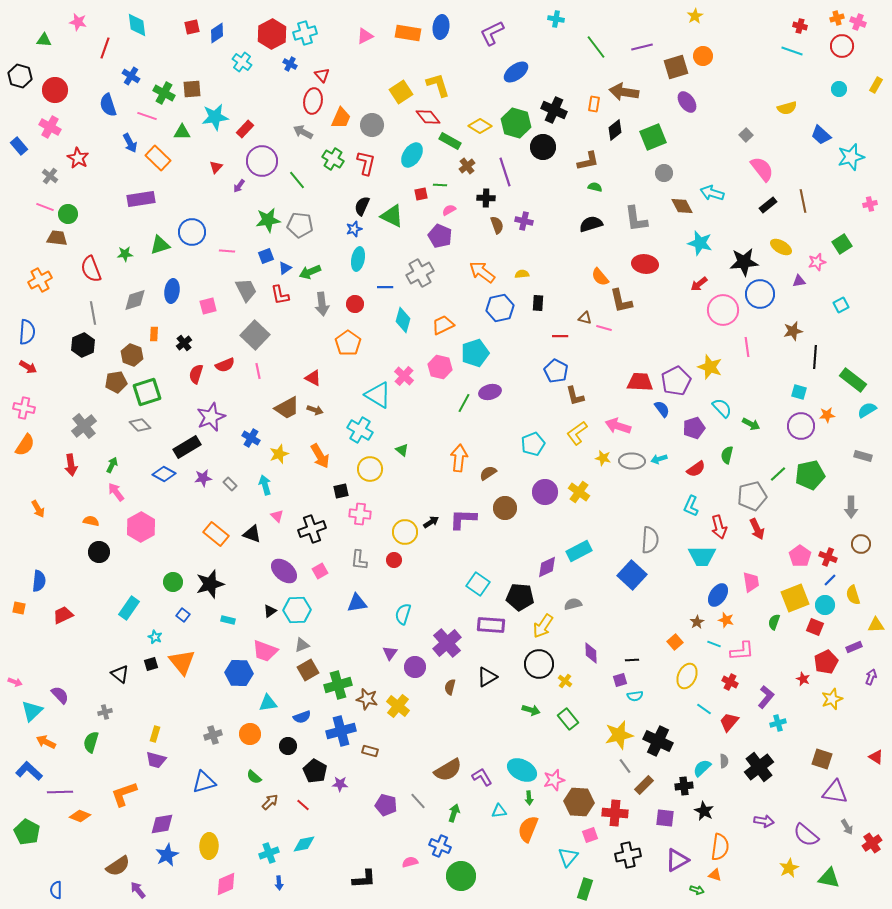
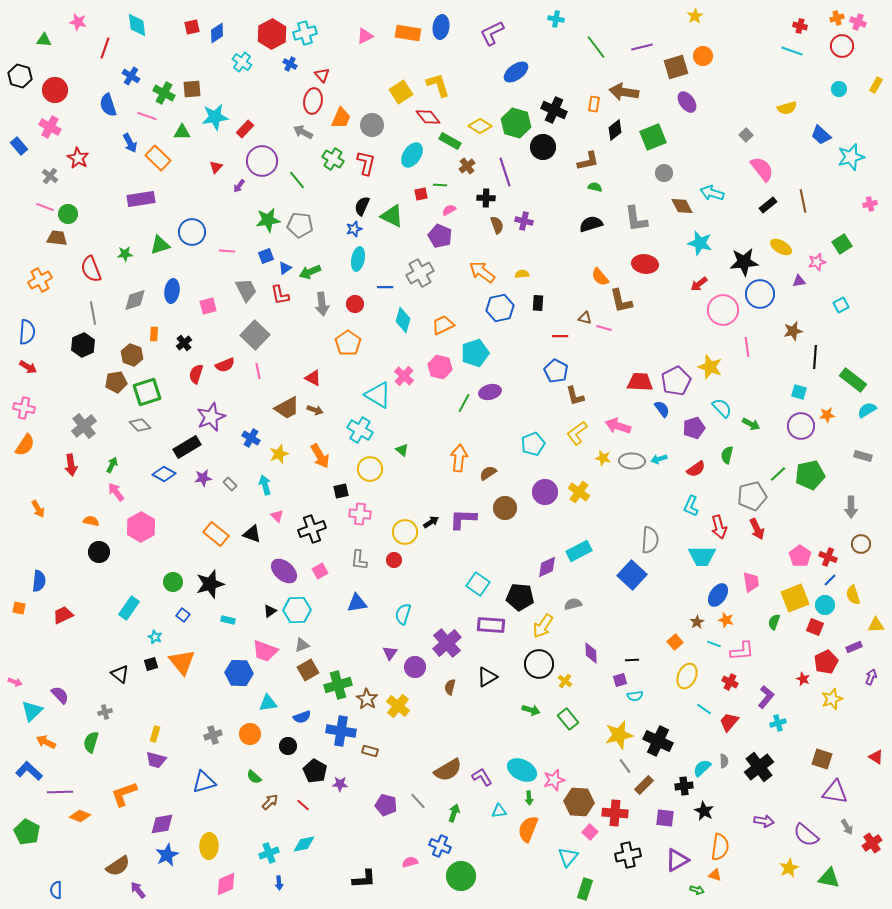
brown star at (367, 699): rotated 20 degrees clockwise
blue cross at (341, 731): rotated 24 degrees clockwise
pink square at (590, 835): moved 3 px up; rotated 28 degrees counterclockwise
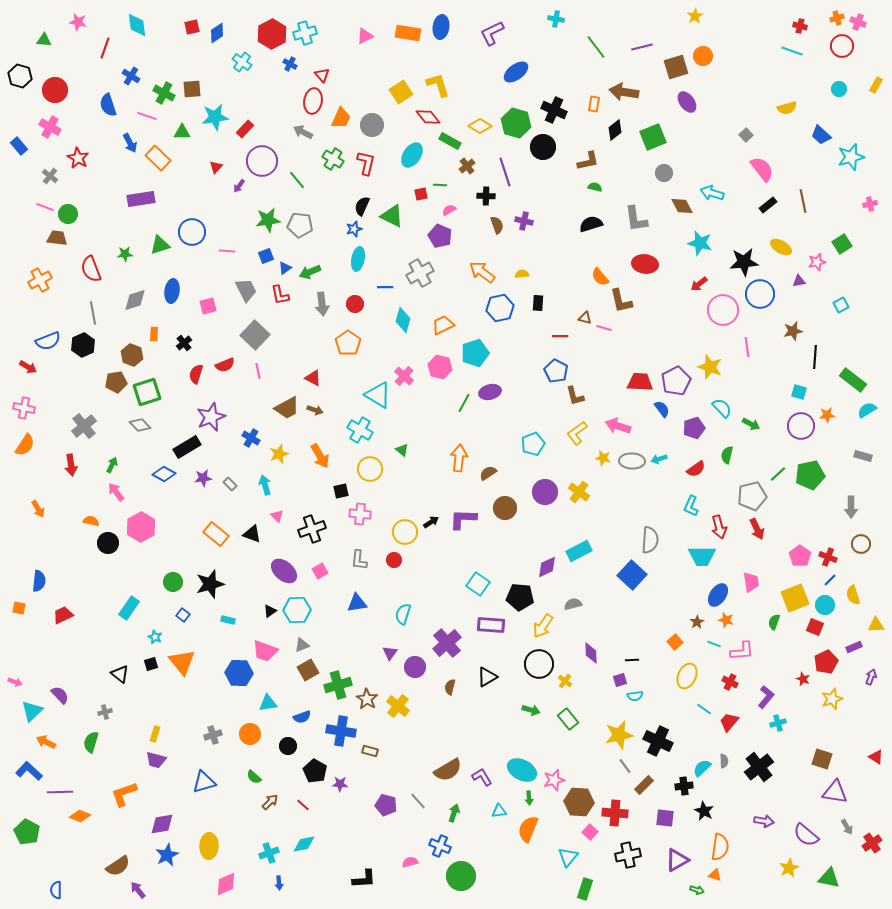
black cross at (486, 198): moved 2 px up
blue semicircle at (27, 332): moved 21 px right, 9 px down; rotated 65 degrees clockwise
black circle at (99, 552): moved 9 px right, 9 px up
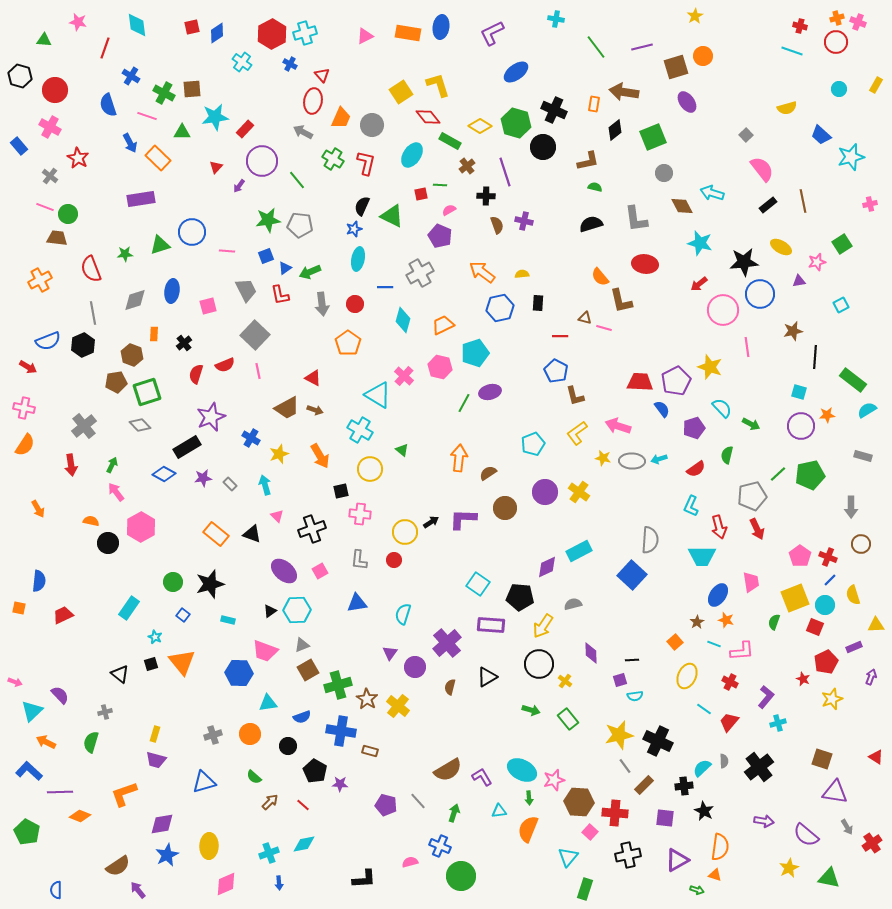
red circle at (842, 46): moved 6 px left, 4 px up
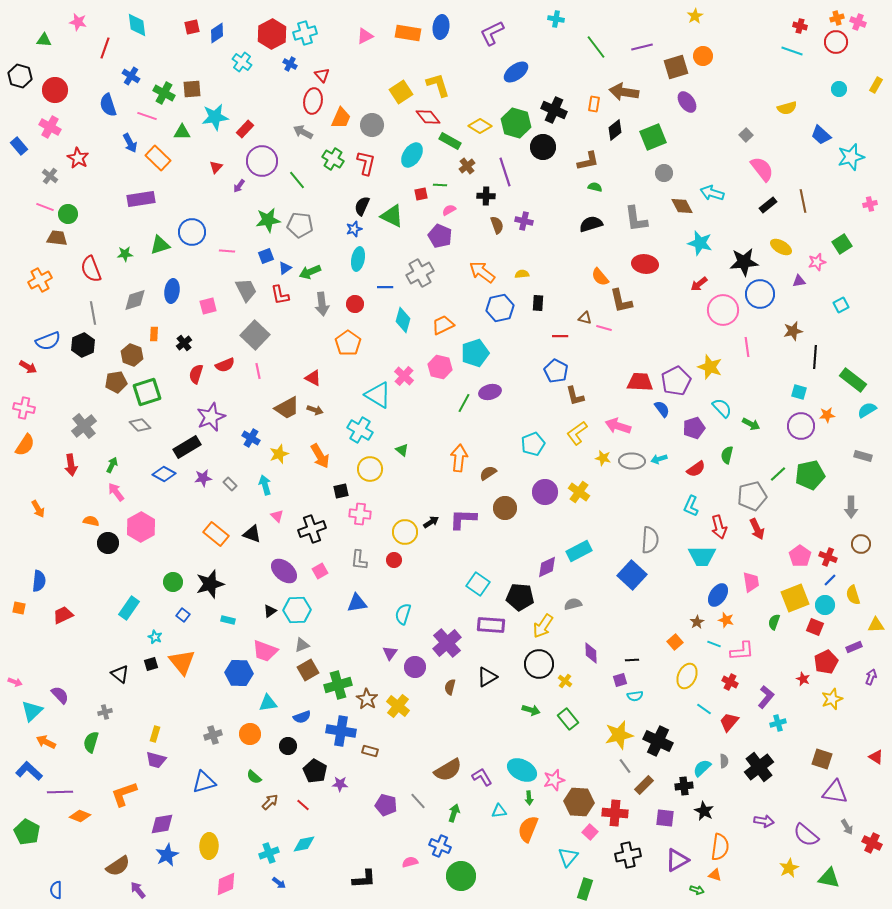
red cross at (872, 843): rotated 30 degrees counterclockwise
blue arrow at (279, 883): rotated 48 degrees counterclockwise
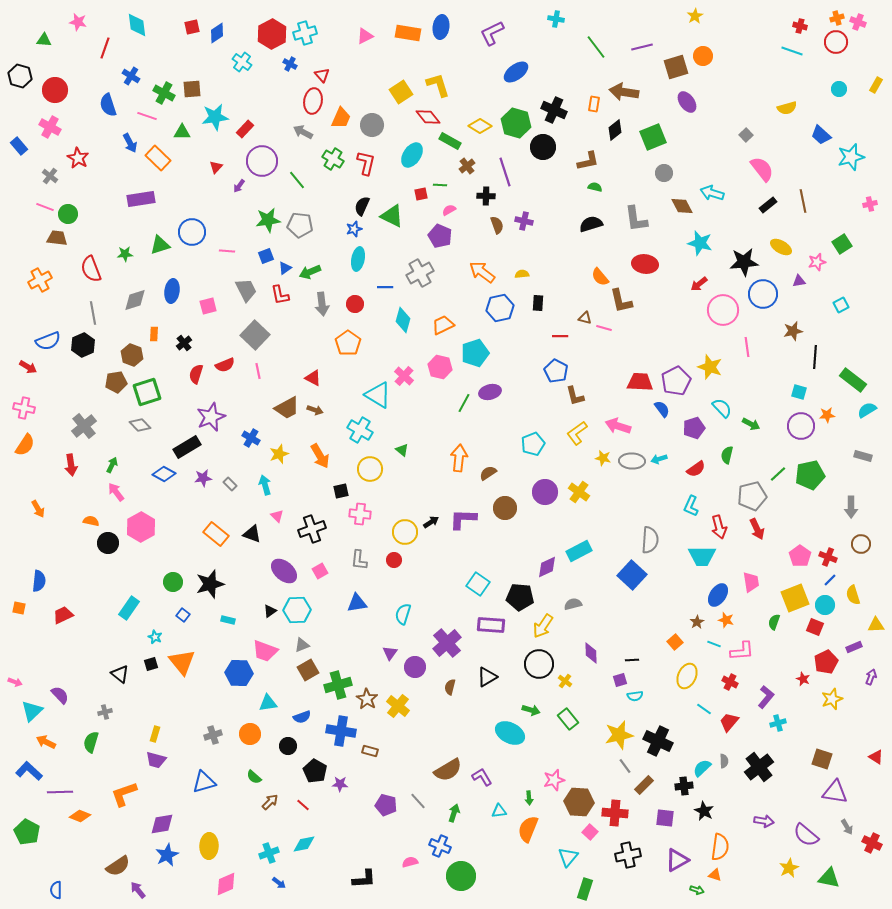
blue circle at (760, 294): moved 3 px right
cyan ellipse at (522, 770): moved 12 px left, 37 px up
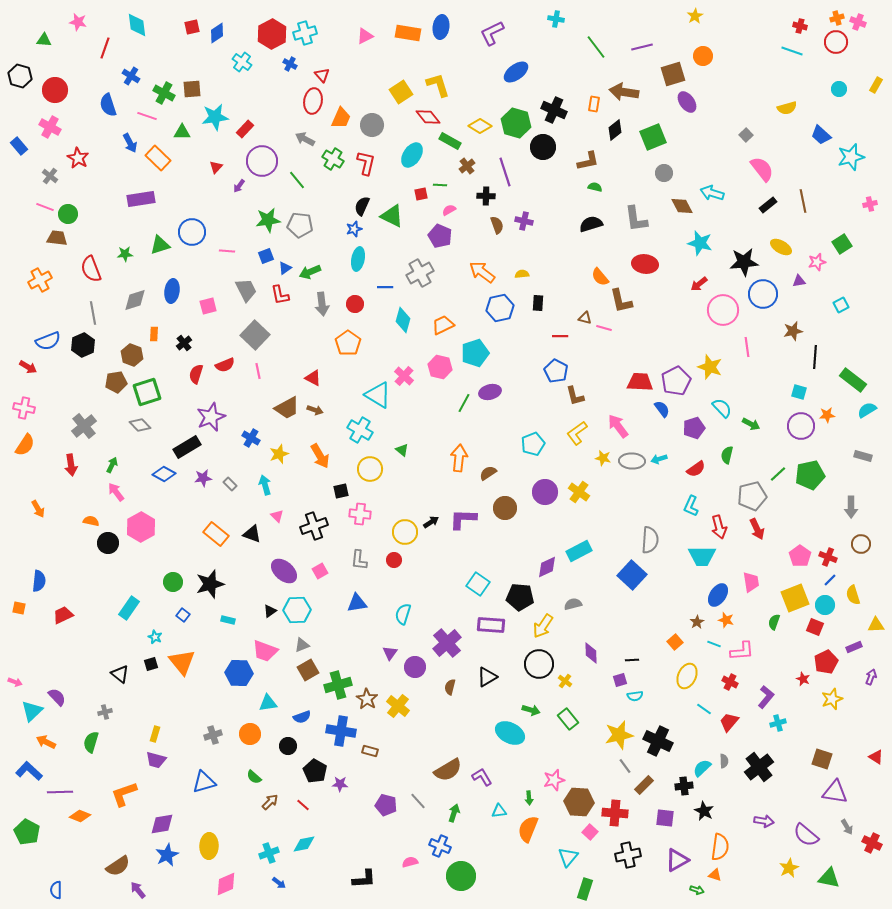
brown square at (676, 67): moved 3 px left, 7 px down
gray arrow at (303, 132): moved 2 px right, 7 px down
pink arrow at (618, 426): rotated 35 degrees clockwise
black cross at (312, 529): moved 2 px right, 3 px up
purple semicircle at (60, 695): moved 3 px left, 2 px down
